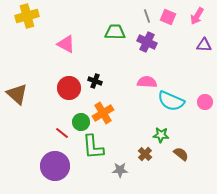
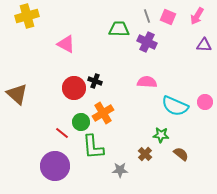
green trapezoid: moved 4 px right, 3 px up
red circle: moved 5 px right
cyan semicircle: moved 4 px right, 5 px down
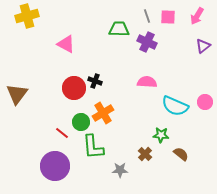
pink square: rotated 21 degrees counterclockwise
purple triangle: moved 1 px left, 1 px down; rotated 42 degrees counterclockwise
brown triangle: rotated 25 degrees clockwise
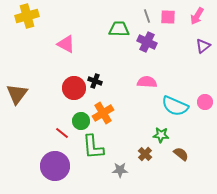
green circle: moved 1 px up
